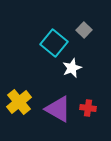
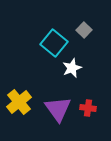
purple triangle: rotated 24 degrees clockwise
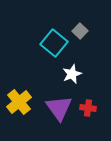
gray square: moved 4 px left, 1 px down
white star: moved 6 px down
purple triangle: moved 1 px right, 1 px up
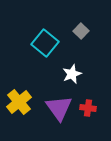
gray square: moved 1 px right
cyan square: moved 9 px left
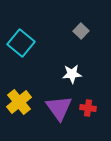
cyan square: moved 24 px left
white star: rotated 18 degrees clockwise
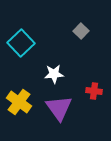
cyan square: rotated 8 degrees clockwise
white star: moved 18 px left
yellow cross: rotated 15 degrees counterclockwise
red cross: moved 6 px right, 17 px up
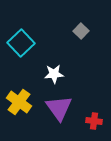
red cross: moved 30 px down
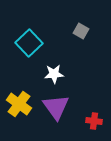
gray square: rotated 14 degrees counterclockwise
cyan square: moved 8 px right
yellow cross: moved 2 px down
purple triangle: moved 3 px left, 1 px up
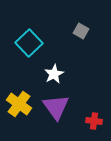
white star: rotated 24 degrees counterclockwise
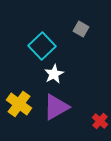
gray square: moved 2 px up
cyan square: moved 13 px right, 3 px down
purple triangle: rotated 36 degrees clockwise
red cross: moved 6 px right; rotated 35 degrees clockwise
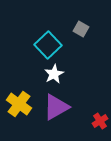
cyan square: moved 6 px right, 1 px up
red cross: rotated 14 degrees clockwise
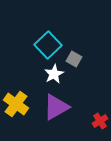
gray square: moved 7 px left, 30 px down
yellow cross: moved 3 px left
